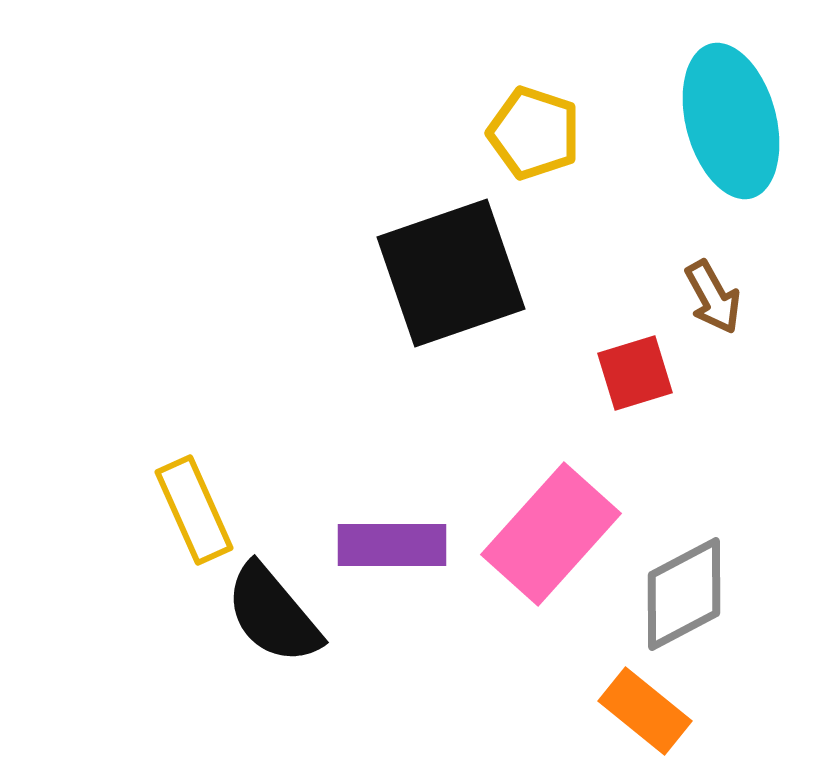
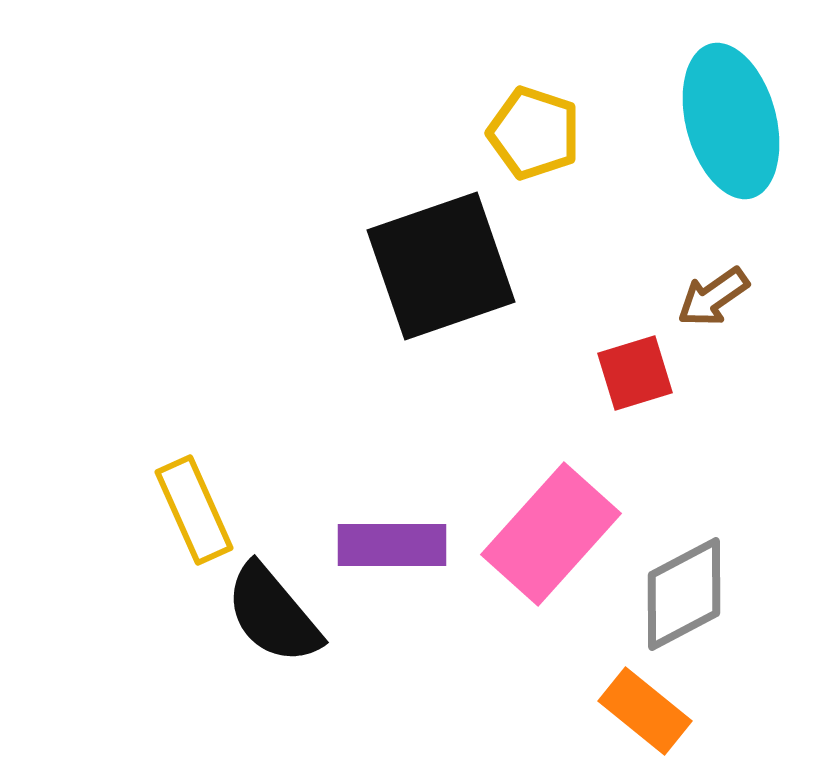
black square: moved 10 px left, 7 px up
brown arrow: rotated 84 degrees clockwise
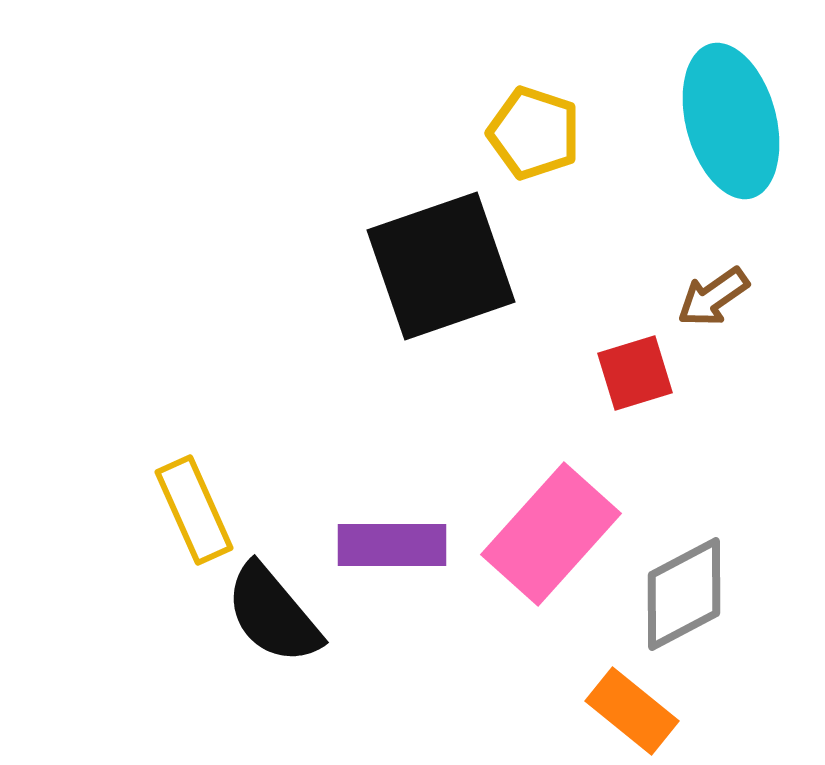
orange rectangle: moved 13 px left
